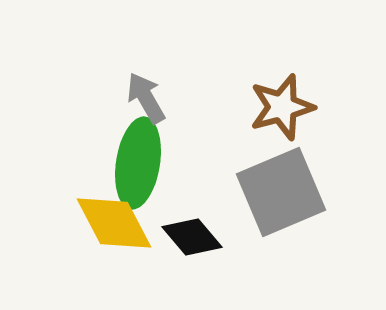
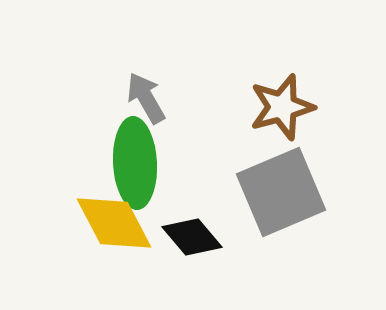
green ellipse: moved 3 px left; rotated 12 degrees counterclockwise
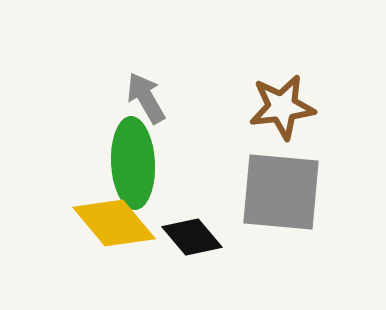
brown star: rotated 8 degrees clockwise
green ellipse: moved 2 px left
gray square: rotated 28 degrees clockwise
yellow diamond: rotated 12 degrees counterclockwise
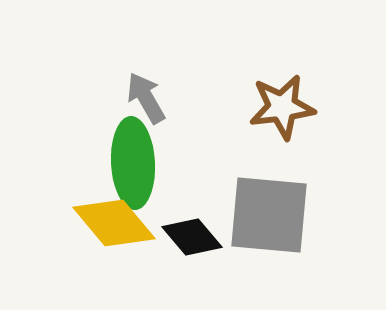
gray square: moved 12 px left, 23 px down
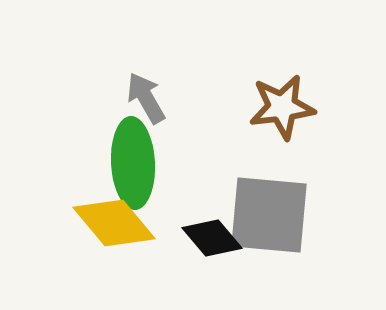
black diamond: moved 20 px right, 1 px down
